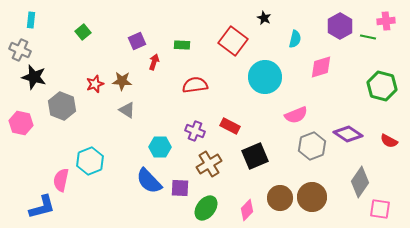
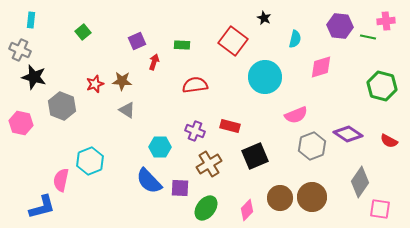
purple hexagon at (340, 26): rotated 25 degrees counterclockwise
red rectangle at (230, 126): rotated 12 degrees counterclockwise
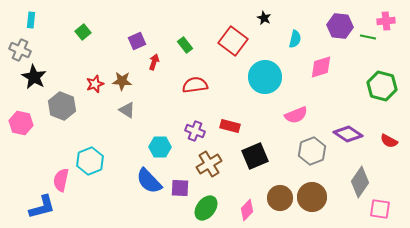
green rectangle at (182, 45): moved 3 px right; rotated 49 degrees clockwise
black star at (34, 77): rotated 15 degrees clockwise
gray hexagon at (312, 146): moved 5 px down
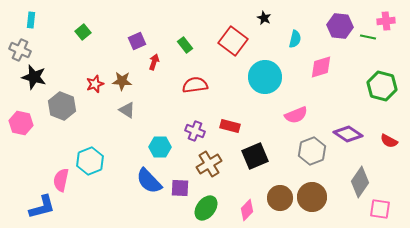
black star at (34, 77): rotated 15 degrees counterclockwise
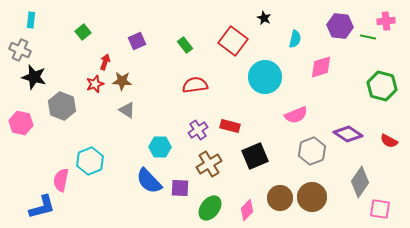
red arrow at (154, 62): moved 49 px left
purple cross at (195, 131): moved 3 px right, 1 px up; rotated 36 degrees clockwise
green ellipse at (206, 208): moved 4 px right
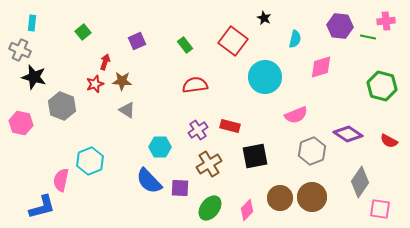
cyan rectangle at (31, 20): moved 1 px right, 3 px down
black square at (255, 156): rotated 12 degrees clockwise
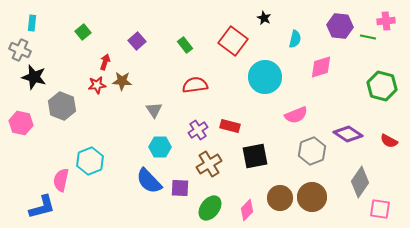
purple square at (137, 41): rotated 18 degrees counterclockwise
red star at (95, 84): moved 2 px right, 1 px down; rotated 12 degrees clockwise
gray triangle at (127, 110): moved 27 px right; rotated 24 degrees clockwise
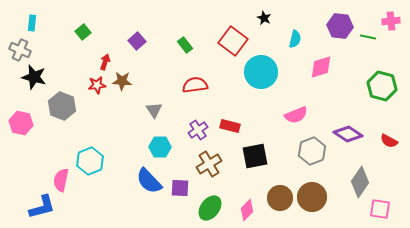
pink cross at (386, 21): moved 5 px right
cyan circle at (265, 77): moved 4 px left, 5 px up
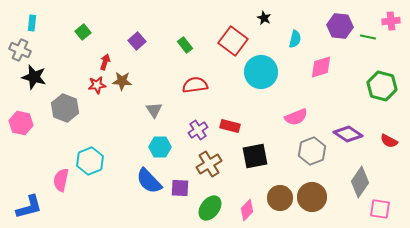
gray hexagon at (62, 106): moved 3 px right, 2 px down
pink semicircle at (296, 115): moved 2 px down
blue L-shape at (42, 207): moved 13 px left
